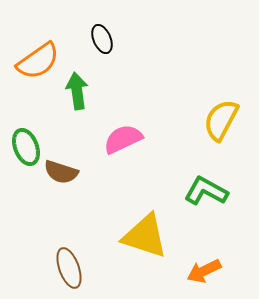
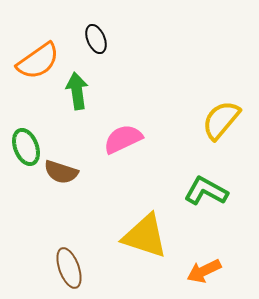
black ellipse: moved 6 px left
yellow semicircle: rotated 12 degrees clockwise
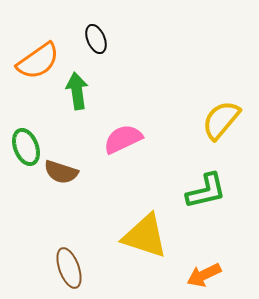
green L-shape: rotated 138 degrees clockwise
orange arrow: moved 4 px down
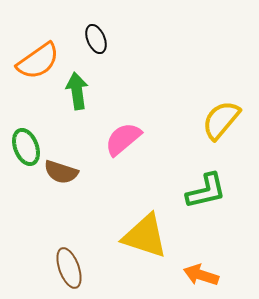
pink semicircle: rotated 15 degrees counterclockwise
orange arrow: moved 3 px left; rotated 44 degrees clockwise
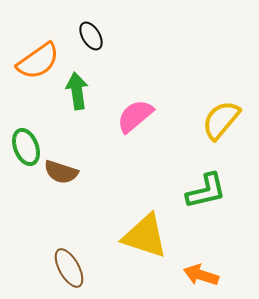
black ellipse: moved 5 px left, 3 px up; rotated 8 degrees counterclockwise
pink semicircle: moved 12 px right, 23 px up
brown ellipse: rotated 9 degrees counterclockwise
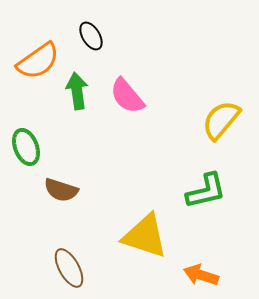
pink semicircle: moved 8 px left, 20 px up; rotated 90 degrees counterclockwise
brown semicircle: moved 18 px down
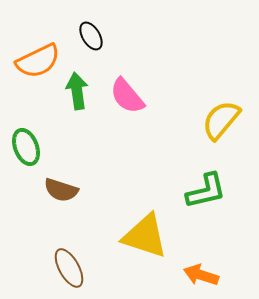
orange semicircle: rotated 9 degrees clockwise
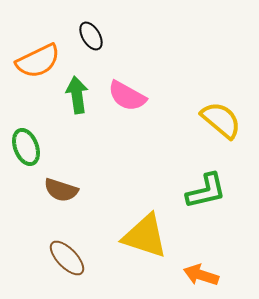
green arrow: moved 4 px down
pink semicircle: rotated 21 degrees counterclockwise
yellow semicircle: rotated 90 degrees clockwise
brown ellipse: moved 2 px left, 10 px up; rotated 15 degrees counterclockwise
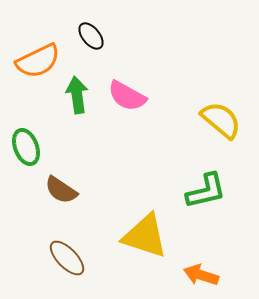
black ellipse: rotated 8 degrees counterclockwise
brown semicircle: rotated 16 degrees clockwise
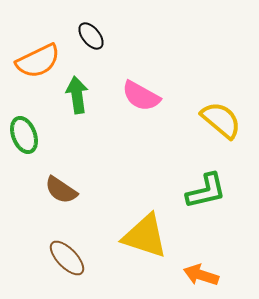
pink semicircle: moved 14 px right
green ellipse: moved 2 px left, 12 px up
